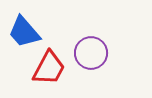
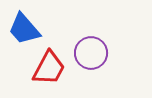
blue trapezoid: moved 3 px up
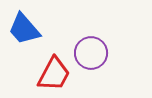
red trapezoid: moved 5 px right, 6 px down
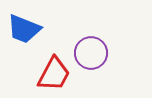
blue trapezoid: rotated 27 degrees counterclockwise
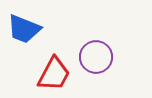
purple circle: moved 5 px right, 4 px down
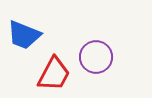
blue trapezoid: moved 6 px down
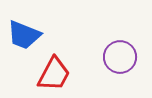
purple circle: moved 24 px right
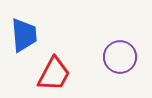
blue trapezoid: rotated 117 degrees counterclockwise
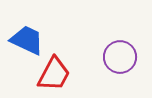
blue trapezoid: moved 3 px right, 5 px down; rotated 60 degrees counterclockwise
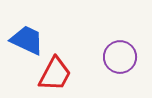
red trapezoid: moved 1 px right
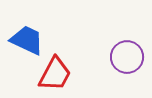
purple circle: moved 7 px right
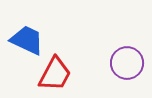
purple circle: moved 6 px down
